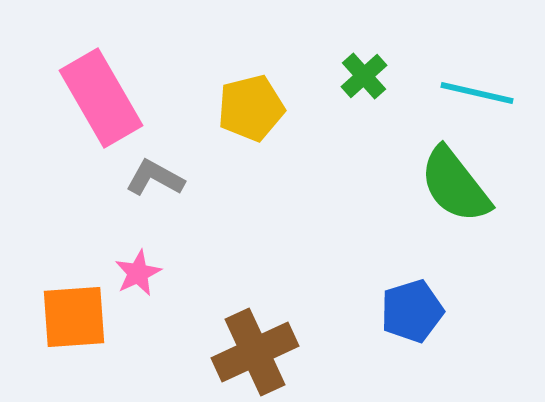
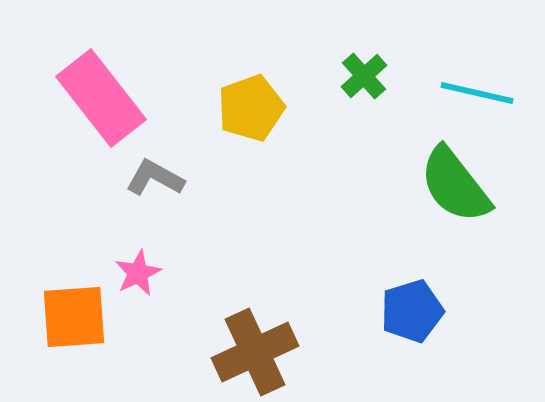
pink rectangle: rotated 8 degrees counterclockwise
yellow pentagon: rotated 6 degrees counterclockwise
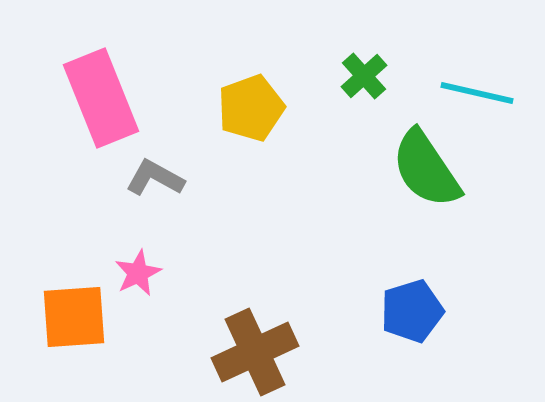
pink rectangle: rotated 16 degrees clockwise
green semicircle: moved 29 px left, 16 px up; rotated 4 degrees clockwise
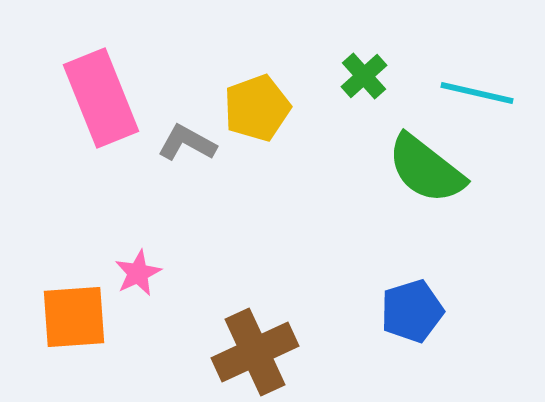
yellow pentagon: moved 6 px right
green semicircle: rotated 18 degrees counterclockwise
gray L-shape: moved 32 px right, 35 px up
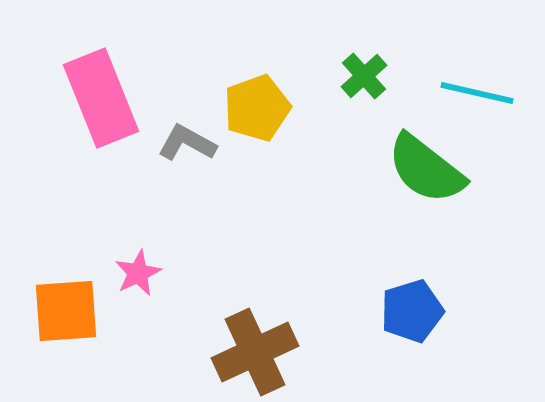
orange square: moved 8 px left, 6 px up
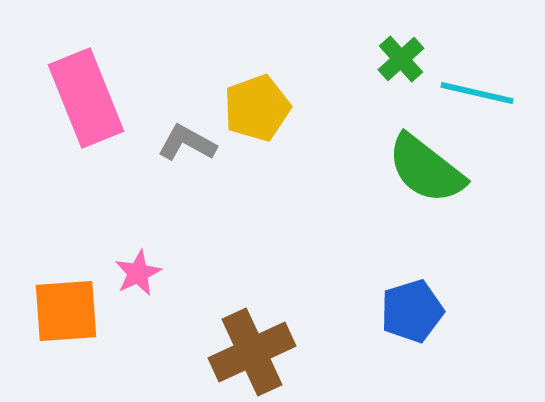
green cross: moved 37 px right, 17 px up
pink rectangle: moved 15 px left
brown cross: moved 3 px left
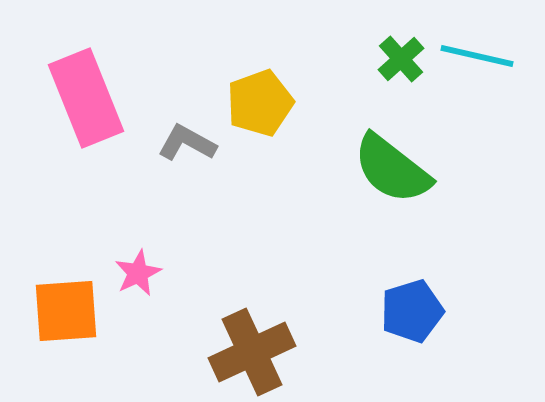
cyan line: moved 37 px up
yellow pentagon: moved 3 px right, 5 px up
green semicircle: moved 34 px left
